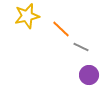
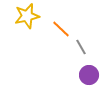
gray line: rotated 35 degrees clockwise
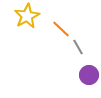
yellow star: rotated 15 degrees counterclockwise
gray line: moved 3 px left
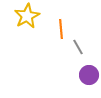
orange line: rotated 42 degrees clockwise
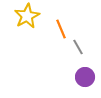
orange line: rotated 18 degrees counterclockwise
purple circle: moved 4 px left, 2 px down
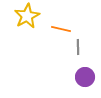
orange line: rotated 54 degrees counterclockwise
gray line: rotated 28 degrees clockwise
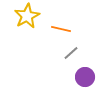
gray line: moved 7 px left, 6 px down; rotated 49 degrees clockwise
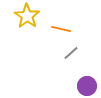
yellow star: rotated 10 degrees counterclockwise
purple circle: moved 2 px right, 9 px down
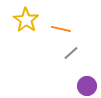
yellow star: moved 1 px left, 4 px down
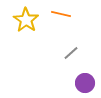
orange line: moved 15 px up
purple circle: moved 2 px left, 3 px up
